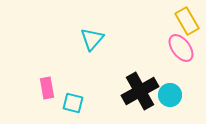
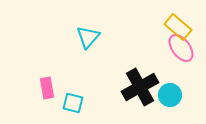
yellow rectangle: moved 9 px left, 6 px down; rotated 20 degrees counterclockwise
cyan triangle: moved 4 px left, 2 px up
black cross: moved 4 px up
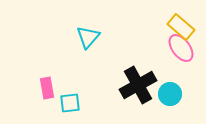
yellow rectangle: moved 3 px right
black cross: moved 2 px left, 2 px up
cyan circle: moved 1 px up
cyan square: moved 3 px left; rotated 20 degrees counterclockwise
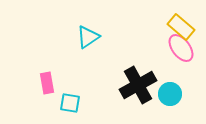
cyan triangle: rotated 15 degrees clockwise
pink rectangle: moved 5 px up
cyan square: rotated 15 degrees clockwise
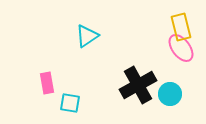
yellow rectangle: rotated 36 degrees clockwise
cyan triangle: moved 1 px left, 1 px up
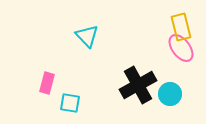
cyan triangle: rotated 40 degrees counterclockwise
pink rectangle: rotated 25 degrees clockwise
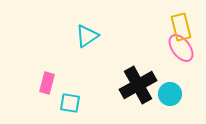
cyan triangle: rotated 40 degrees clockwise
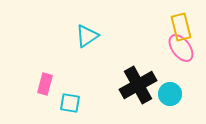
pink rectangle: moved 2 px left, 1 px down
